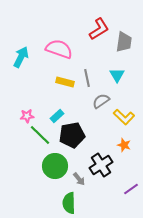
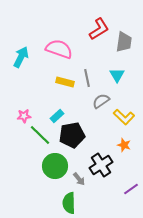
pink star: moved 3 px left
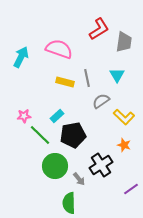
black pentagon: moved 1 px right
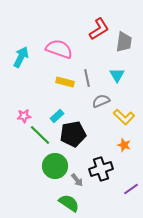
gray semicircle: rotated 12 degrees clockwise
black pentagon: moved 1 px up
black cross: moved 4 px down; rotated 15 degrees clockwise
gray arrow: moved 2 px left, 1 px down
green semicircle: rotated 125 degrees clockwise
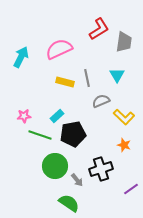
pink semicircle: rotated 44 degrees counterclockwise
green line: rotated 25 degrees counterclockwise
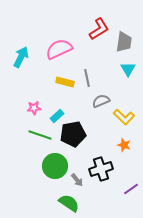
cyan triangle: moved 11 px right, 6 px up
pink star: moved 10 px right, 8 px up
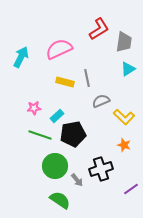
cyan triangle: rotated 28 degrees clockwise
green semicircle: moved 9 px left, 3 px up
